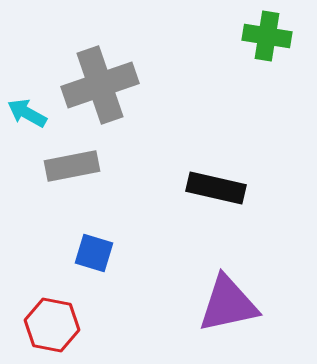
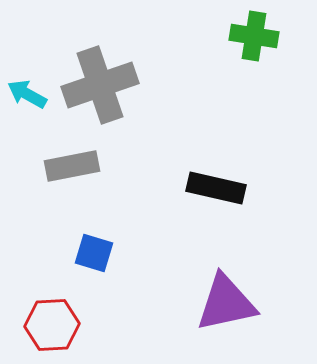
green cross: moved 13 px left
cyan arrow: moved 19 px up
purple triangle: moved 2 px left, 1 px up
red hexagon: rotated 14 degrees counterclockwise
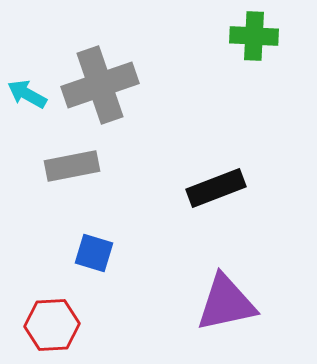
green cross: rotated 6 degrees counterclockwise
black rectangle: rotated 34 degrees counterclockwise
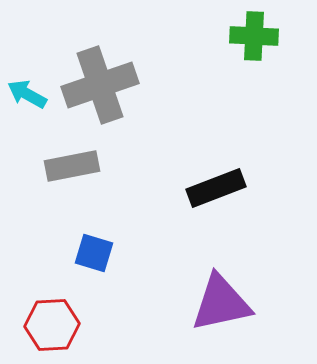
purple triangle: moved 5 px left
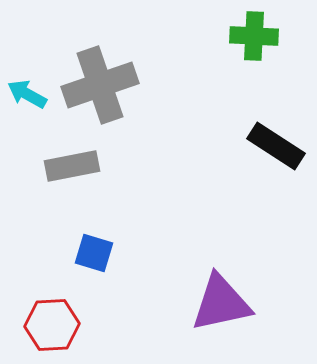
black rectangle: moved 60 px right, 42 px up; rotated 54 degrees clockwise
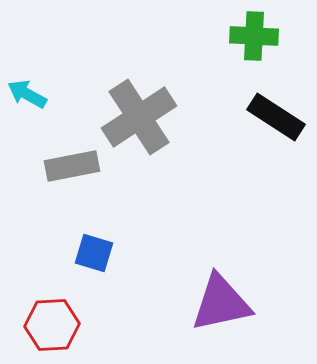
gray cross: moved 39 px right, 32 px down; rotated 14 degrees counterclockwise
black rectangle: moved 29 px up
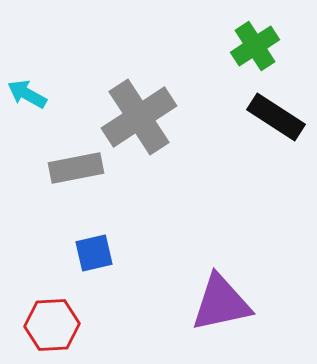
green cross: moved 1 px right, 10 px down; rotated 36 degrees counterclockwise
gray rectangle: moved 4 px right, 2 px down
blue square: rotated 30 degrees counterclockwise
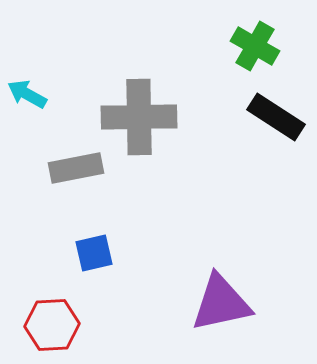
green cross: rotated 27 degrees counterclockwise
gray cross: rotated 32 degrees clockwise
